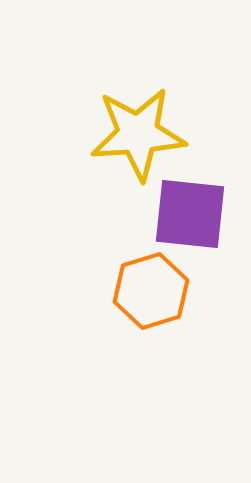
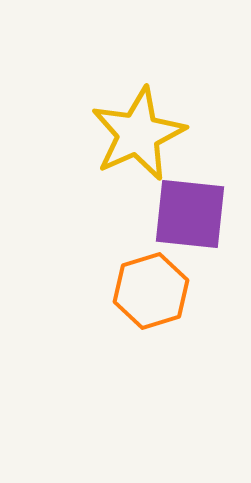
yellow star: rotated 20 degrees counterclockwise
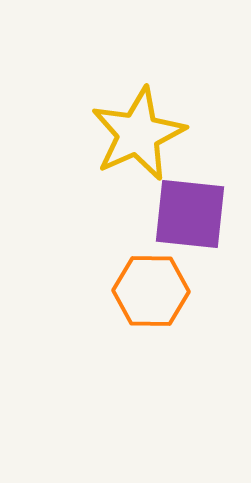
orange hexagon: rotated 18 degrees clockwise
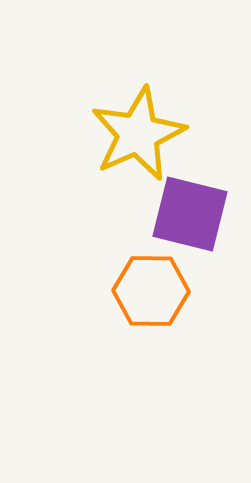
purple square: rotated 8 degrees clockwise
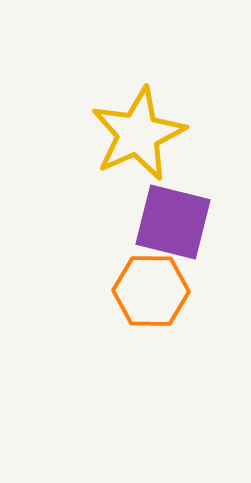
purple square: moved 17 px left, 8 px down
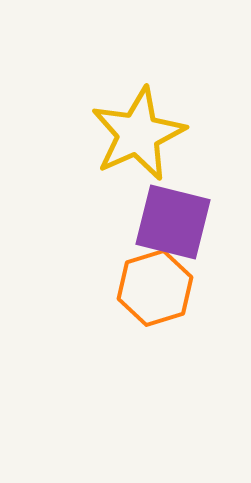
orange hexagon: moved 4 px right, 3 px up; rotated 18 degrees counterclockwise
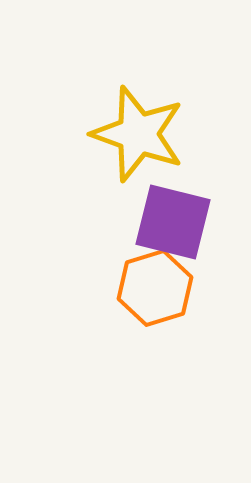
yellow star: rotated 28 degrees counterclockwise
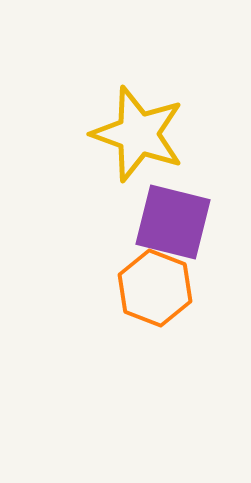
orange hexagon: rotated 22 degrees counterclockwise
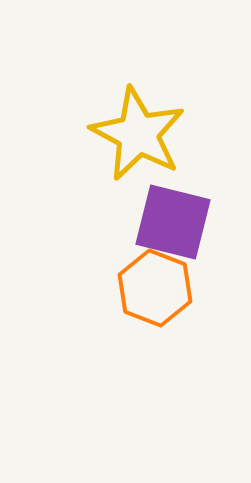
yellow star: rotated 8 degrees clockwise
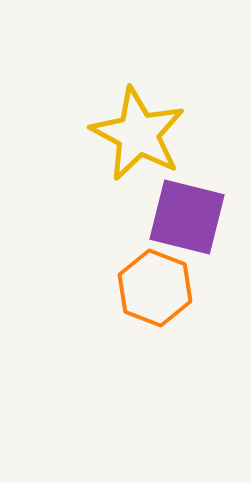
purple square: moved 14 px right, 5 px up
